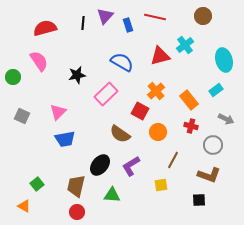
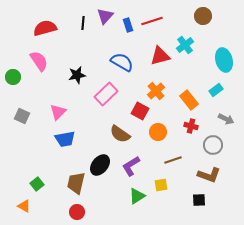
red line: moved 3 px left, 4 px down; rotated 30 degrees counterclockwise
brown line: rotated 42 degrees clockwise
brown trapezoid: moved 3 px up
green triangle: moved 25 px right, 1 px down; rotated 36 degrees counterclockwise
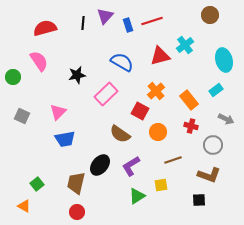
brown circle: moved 7 px right, 1 px up
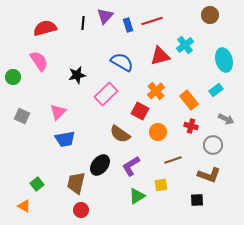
black square: moved 2 px left
red circle: moved 4 px right, 2 px up
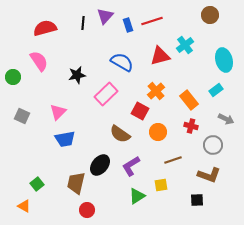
red circle: moved 6 px right
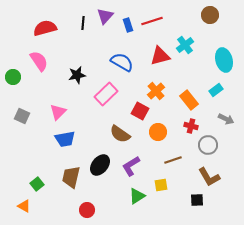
gray circle: moved 5 px left
brown L-shape: moved 2 px down; rotated 40 degrees clockwise
brown trapezoid: moved 5 px left, 6 px up
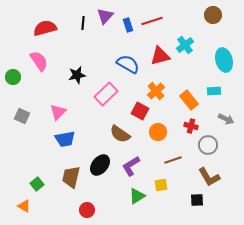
brown circle: moved 3 px right
blue semicircle: moved 6 px right, 2 px down
cyan rectangle: moved 2 px left, 1 px down; rotated 32 degrees clockwise
